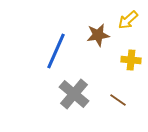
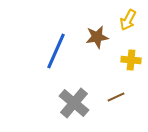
yellow arrow: rotated 20 degrees counterclockwise
brown star: moved 1 px left, 2 px down
gray cross: moved 9 px down
brown line: moved 2 px left, 3 px up; rotated 60 degrees counterclockwise
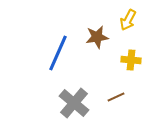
blue line: moved 2 px right, 2 px down
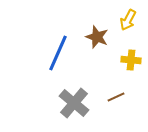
brown star: rotated 30 degrees clockwise
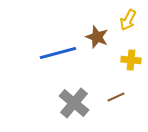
blue line: rotated 51 degrees clockwise
